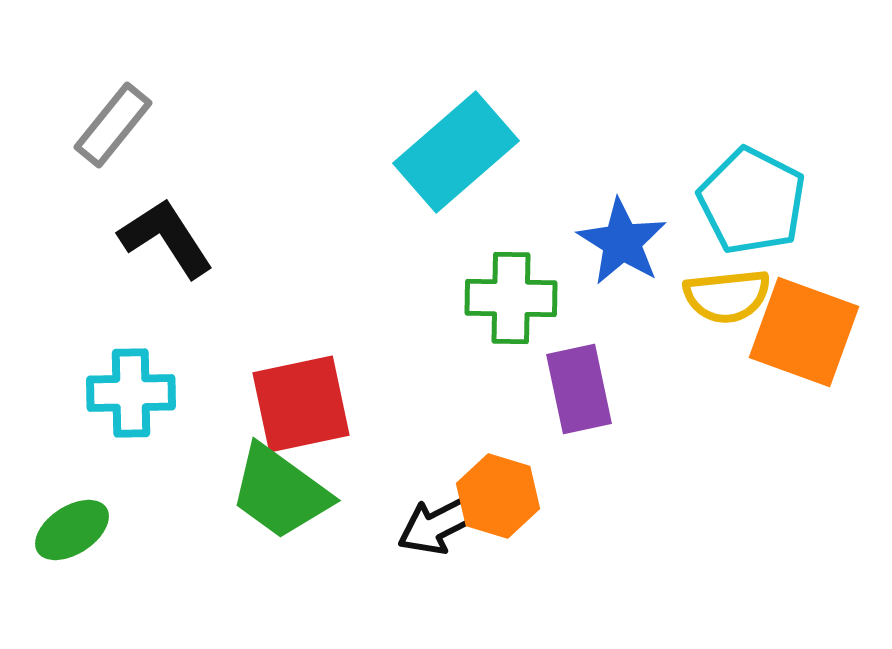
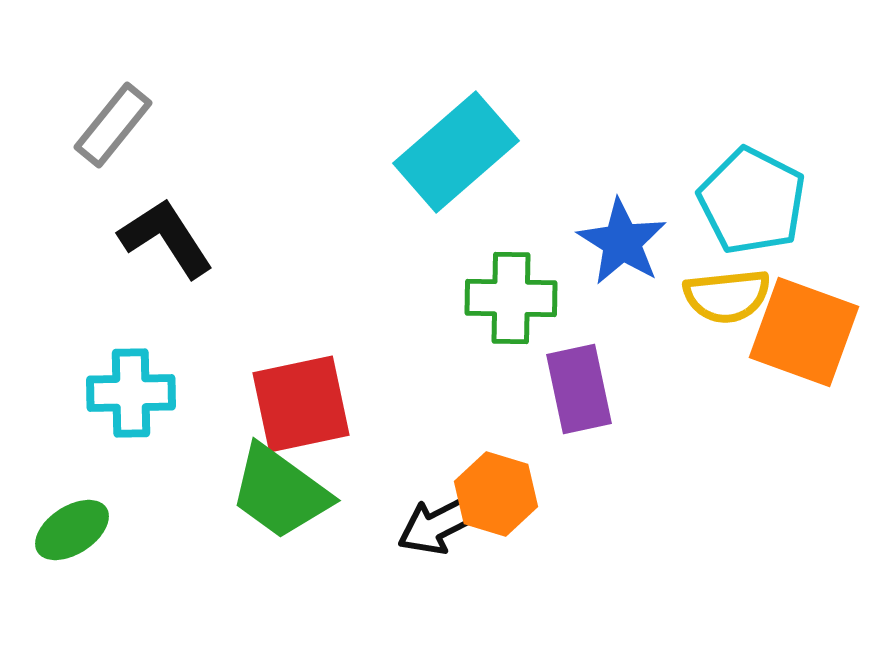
orange hexagon: moved 2 px left, 2 px up
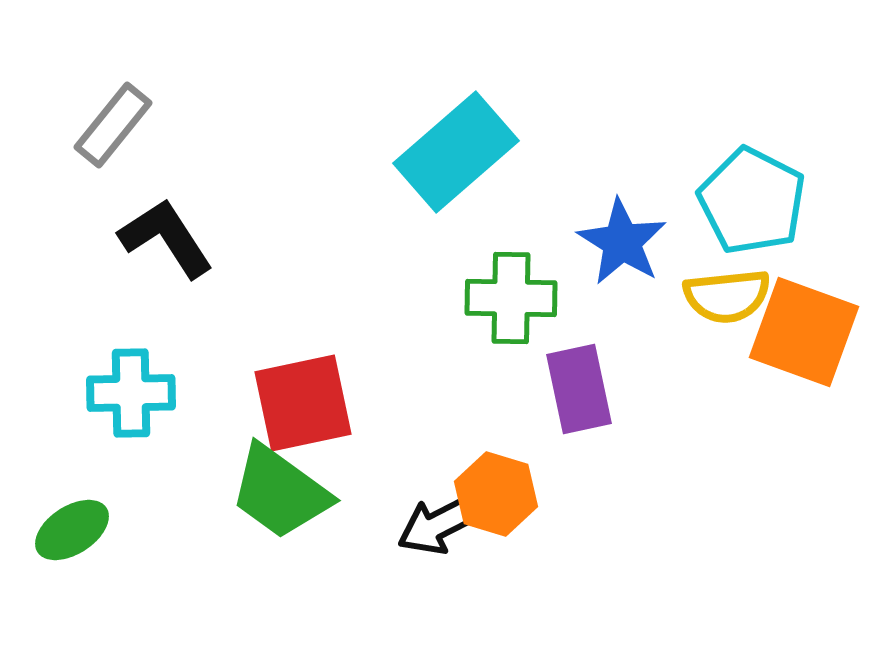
red square: moved 2 px right, 1 px up
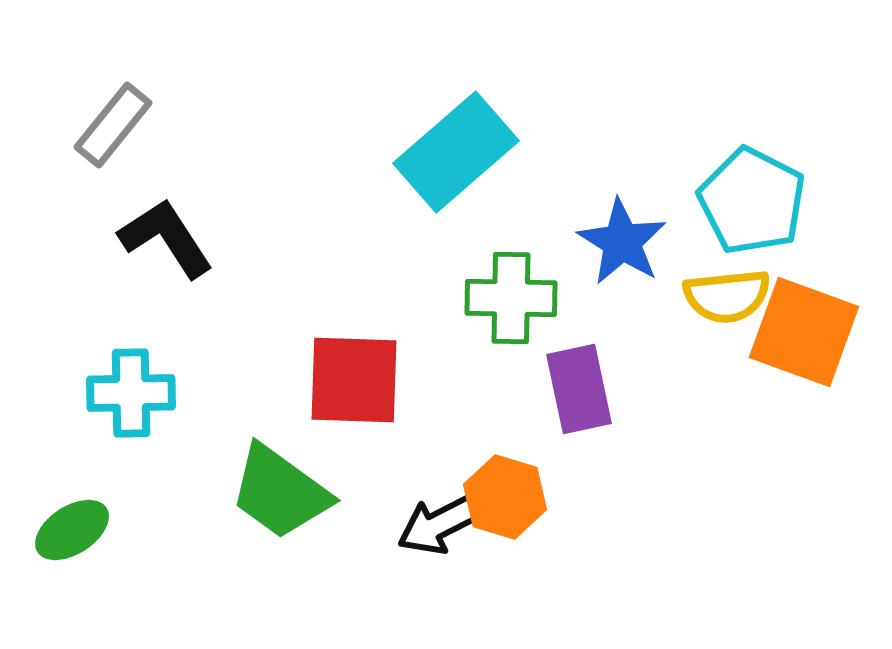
red square: moved 51 px right, 23 px up; rotated 14 degrees clockwise
orange hexagon: moved 9 px right, 3 px down
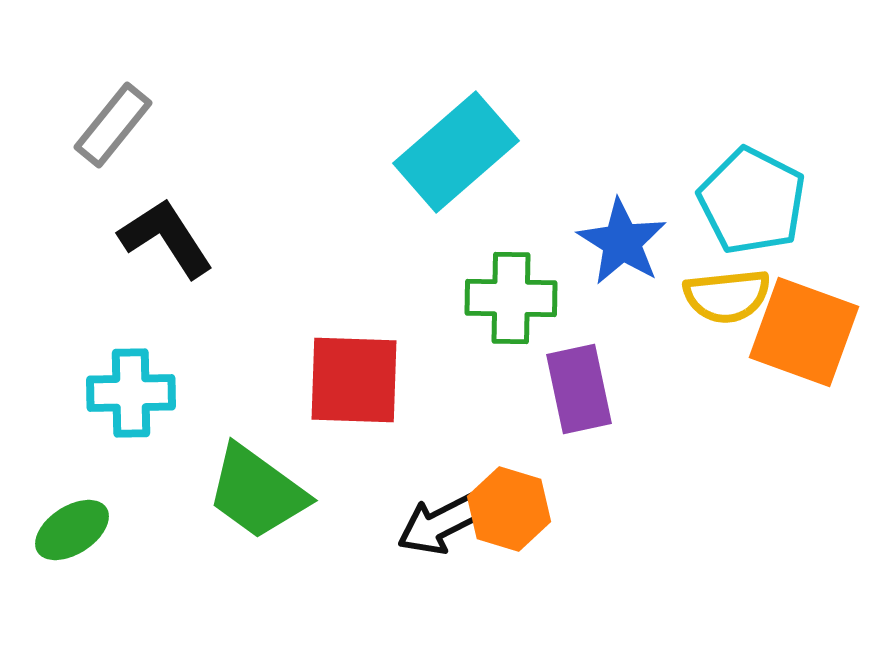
green trapezoid: moved 23 px left
orange hexagon: moved 4 px right, 12 px down
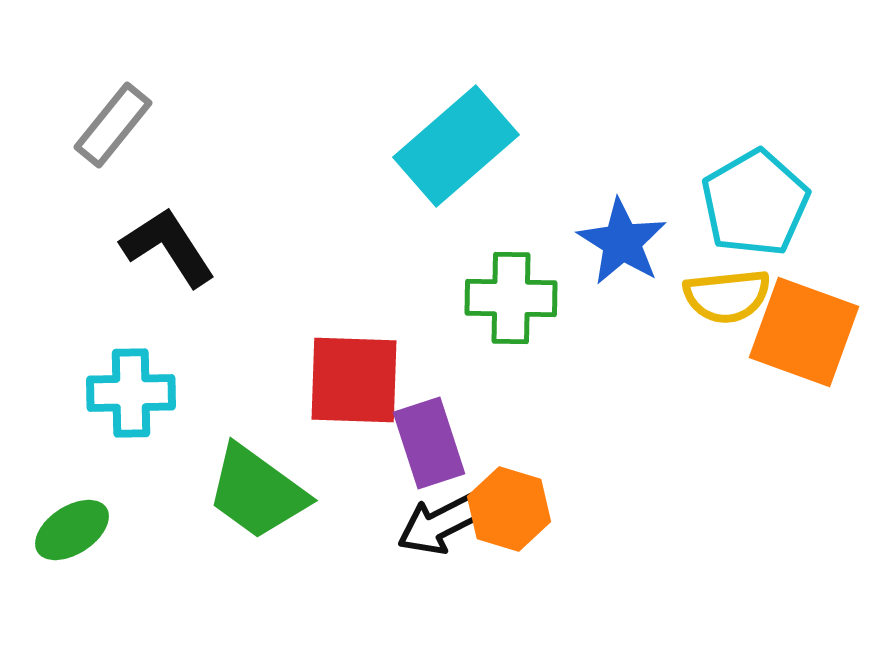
cyan rectangle: moved 6 px up
cyan pentagon: moved 3 px right, 2 px down; rotated 15 degrees clockwise
black L-shape: moved 2 px right, 9 px down
purple rectangle: moved 150 px left, 54 px down; rotated 6 degrees counterclockwise
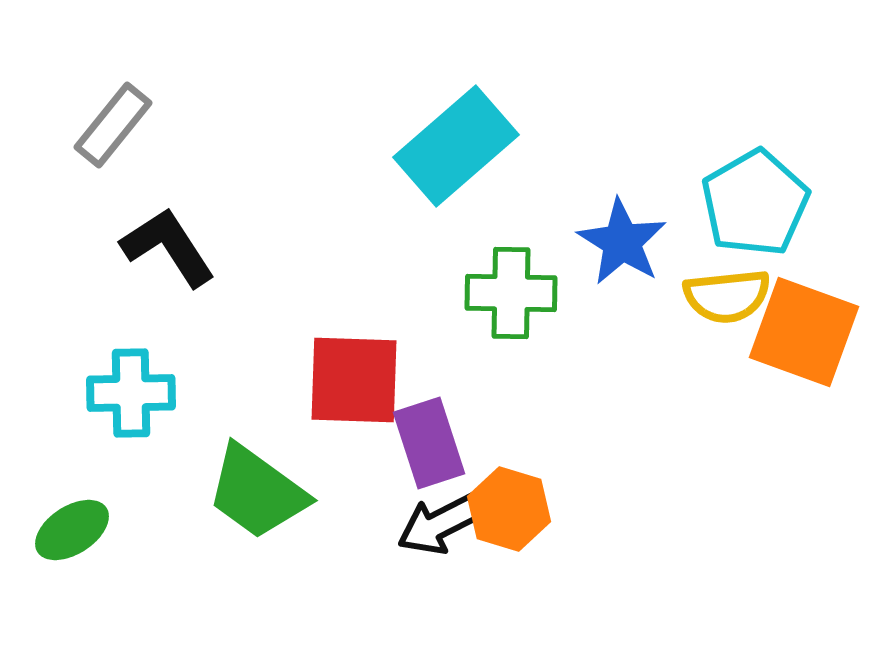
green cross: moved 5 px up
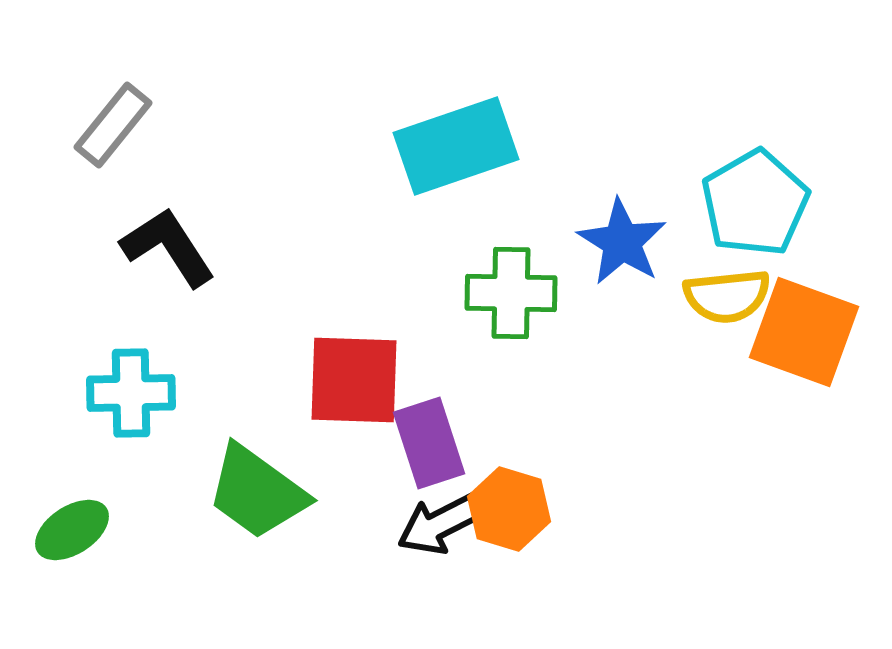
cyan rectangle: rotated 22 degrees clockwise
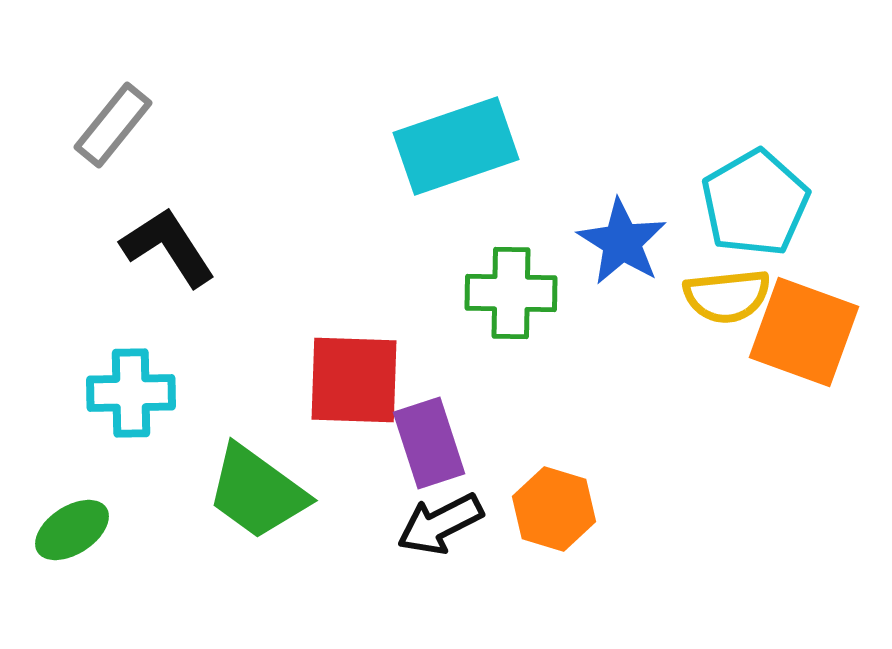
orange hexagon: moved 45 px right
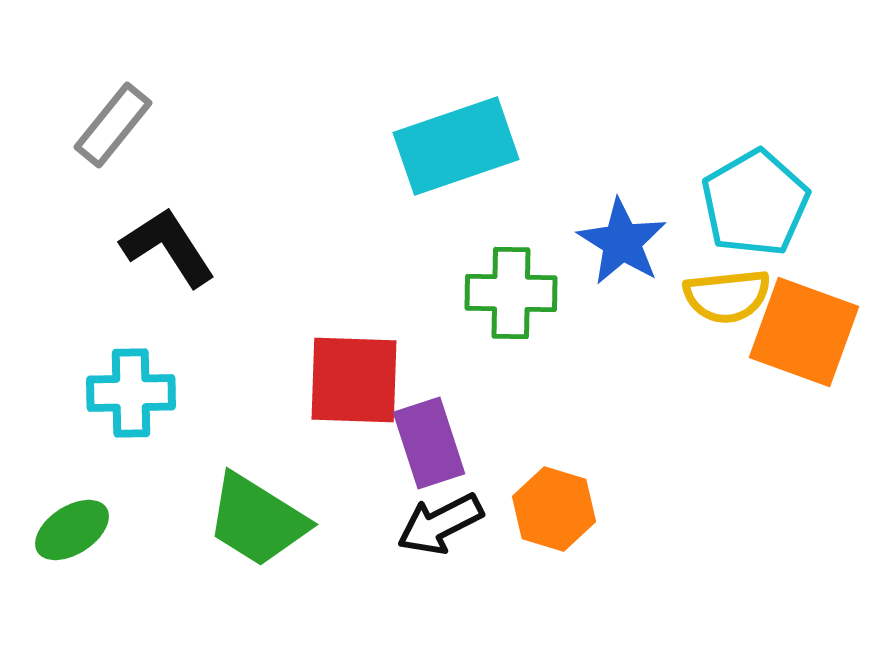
green trapezoid: moved 28 px down; rotated 4 degrees counterclockwise
